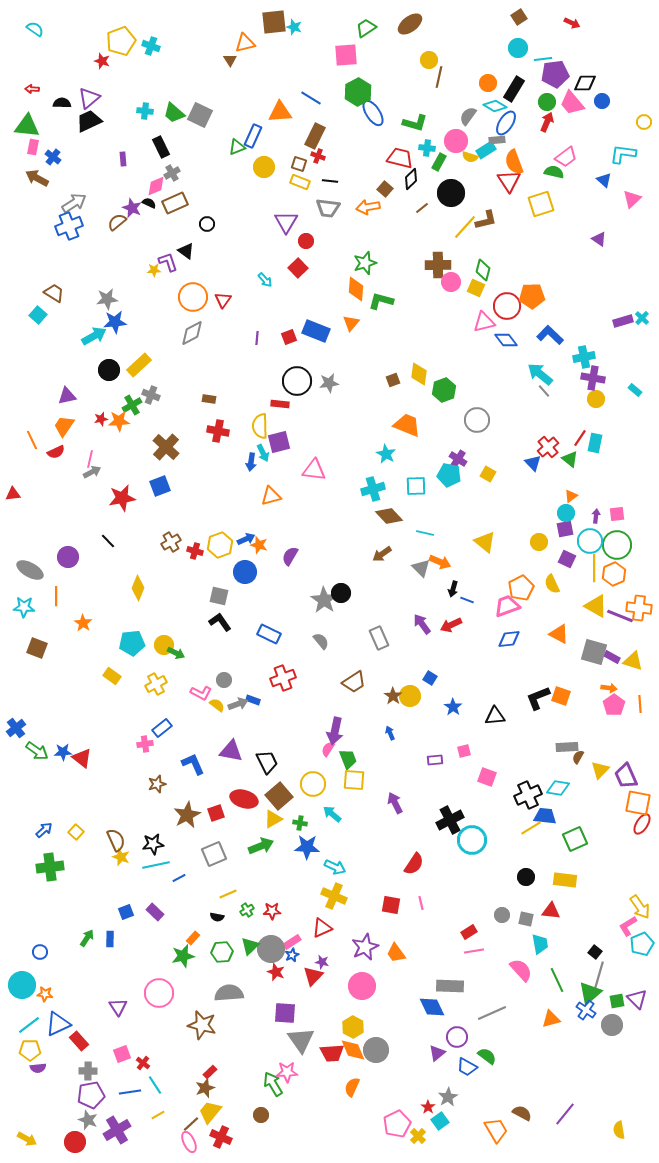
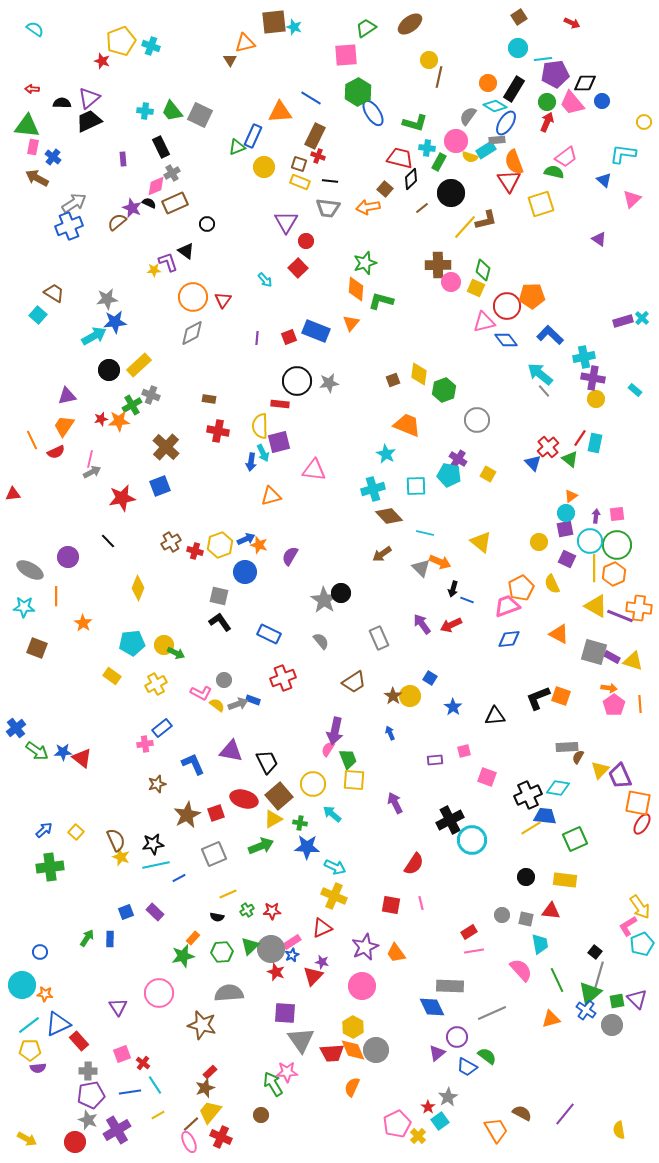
green trapezoid at (174, 113): moved 2 px left, 2 px up; rotated 10 degrees clockwise
yellow triangle at (485, 542): moved 4 px left
purple trapezoid at (626, 776): moved 6 px left
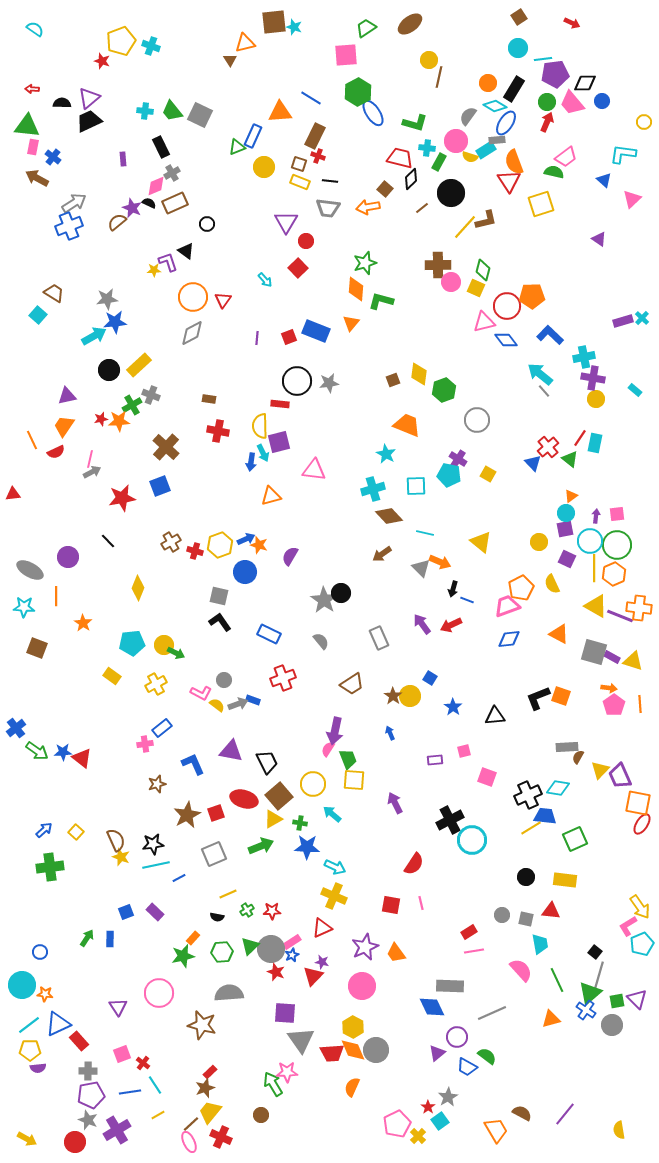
brown trapezoid at (354, 682): moved 2 px left, 2 px down
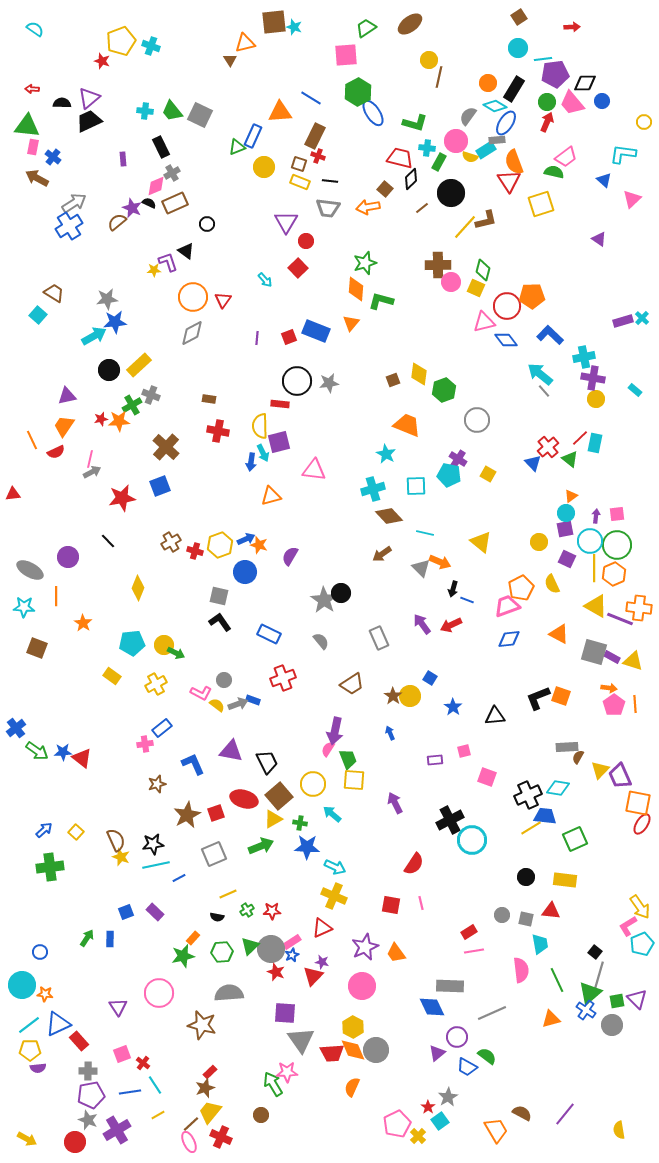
red arrow at (572, 23): moved 4 px down; rotated 28 degrees counterclockwise
blue cross at (69, 226): rotated 12 degrees counterclockwise
red line at (580, 438): rotated 12 degrees clockwise
purple line at (620, 616): moved 3 px down
orange line at (640, 704): moved 5 px left
pink semicircle at (521, 970): rotated 35 degrees clockwise
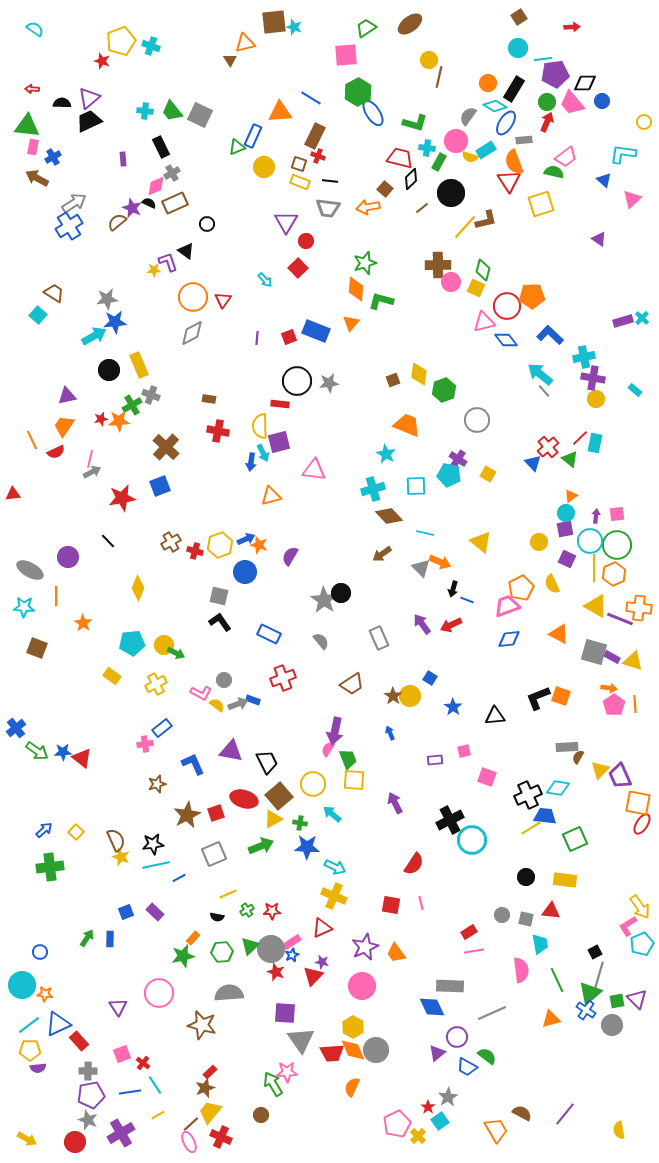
gray rectangle at (497, 140): moved 27 px right
blue cross at (53, 157): rotated 21 degrees clockwise
yellow rectangle at (139, 365): rotated 70 degrees counterclockwise
black square at (595, 952): rotated 24 degrees clockwise
purple cross at (117, 1130): moved 4 px right, 3 px down
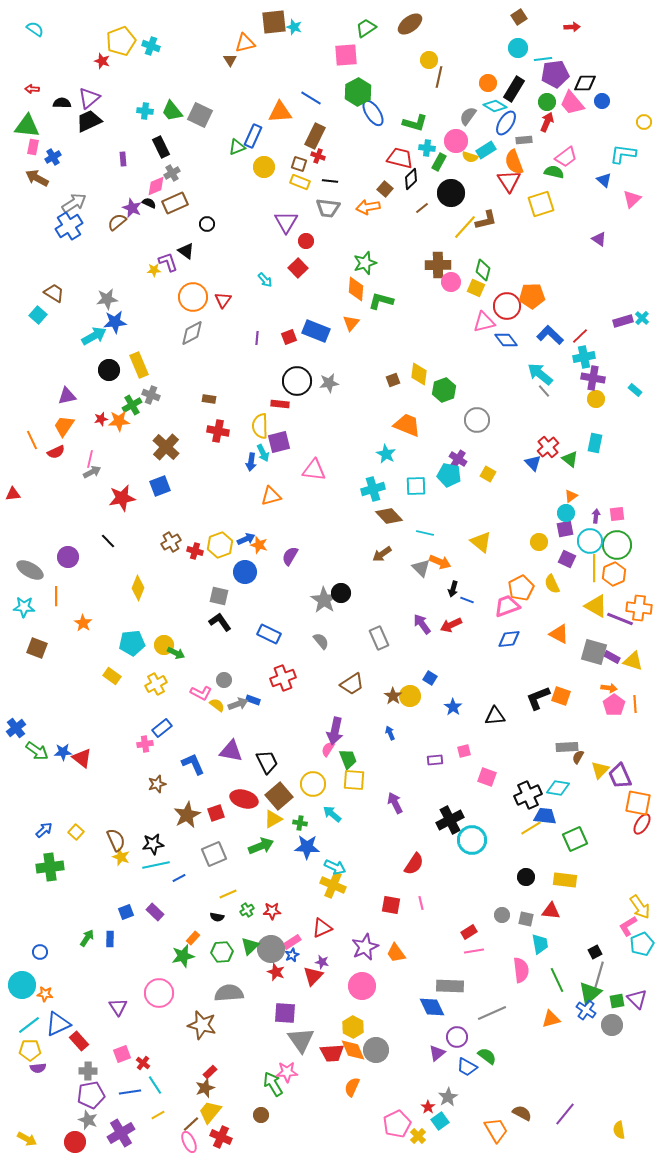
red line at (580, 438): moved 102 px up
yellow cross at (334, 896): moved 1 px left, 11 px up
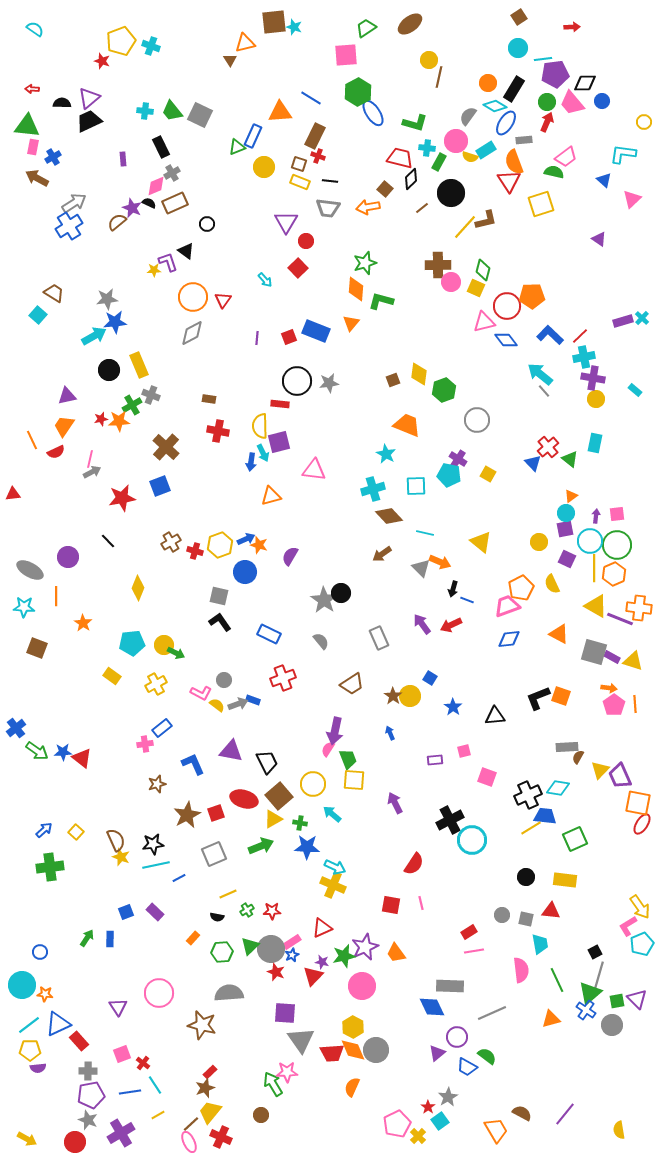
green star at (183, 956): moved 161 px right
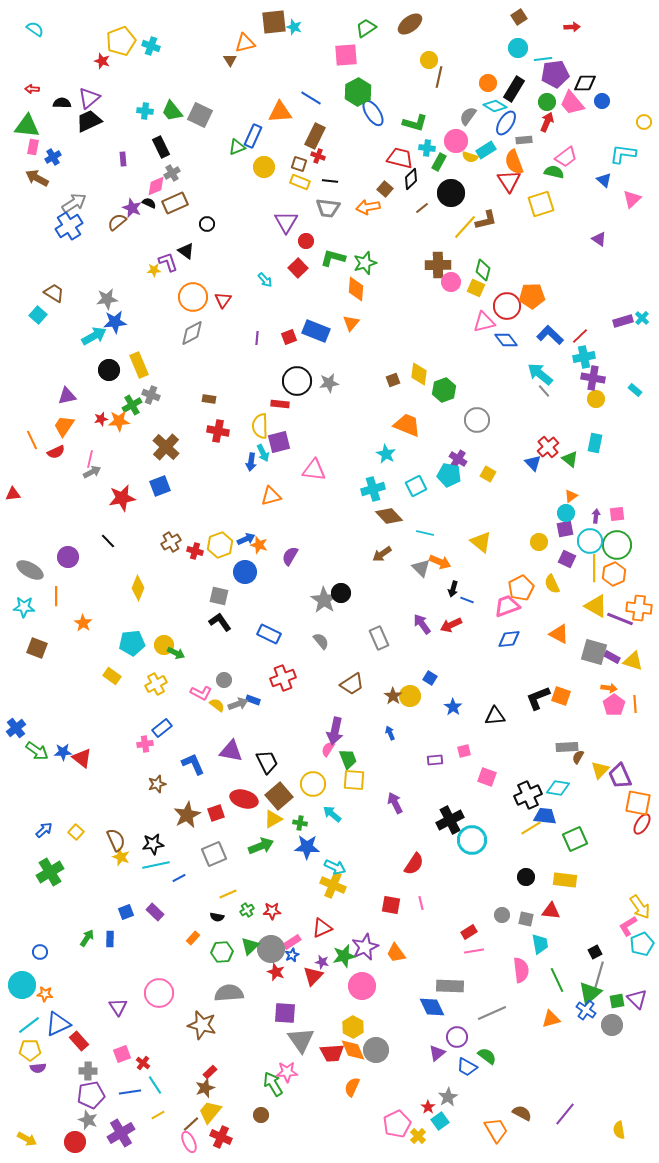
green L-shape at (381, 301): moved 48 px left, 43 px up
cyan square at (416, 486): rotated 25 degrees counterclockwise
green cross at (50, 867): moved 5 px down; rotated 24 degrees counterclockwise
